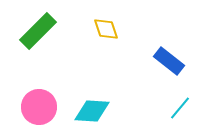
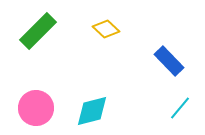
yellow diamond: rotated 28 degrees counterclockwise
blue rectangle: rotated 8 degrees clockwise
pink circle: moved 3 px left, 1 px down
cyan diamond: rotated 18 degrees counterclockwise
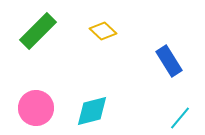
yellow diamond: moved 3 px left, 2 px down
blue rectangle: rotated 12 degrees clockwise
cyan line: moved 10 px down
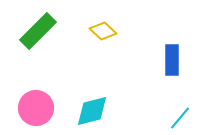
blue rectangle: moved 3 px right, 1 px up; rotated 32 degrees clockwise
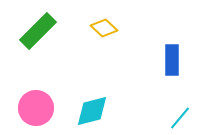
yellow diamond: moved 1 px right, 3 px up
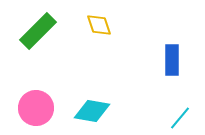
yellow diamond: moved 5 px left, 3 px up; rotated 28 degrees clockwise
cyan diamond: rotated 24 degrees clockwise
